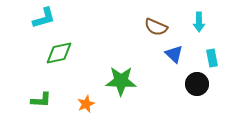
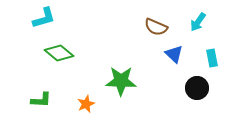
cyan arrow: moved 1 px left; rotated 36 degrees clockwise
green diamond: rotated 52 degrees clockwise
black circle: moved 4 px down
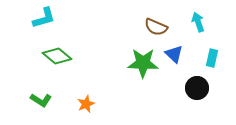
cyan arrow: rotated 126 degrees clockwise
green diamond: moved 2 px left, 3 px down
cyan rectangle: rotated 24 degrees clockwise
green star: moved 22 px right, 18 px up
green L-shape: rotated 30 degrees clockwise
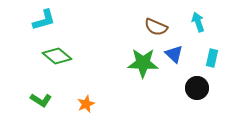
cyan L-shape: moved 2 px down
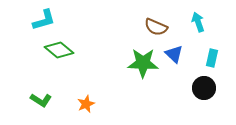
green diamond: moved 2 px right, 6 px up
black circle: moved 7 px right
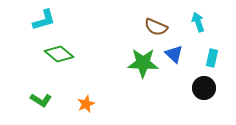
green diamond: moved 4 px down
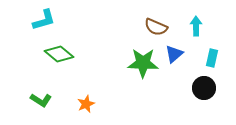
cyan arrow: moved 2 px left, 4 px down; rotated 18 degrees clockwise
blue triangle: rotated 36 degrees clockwise
